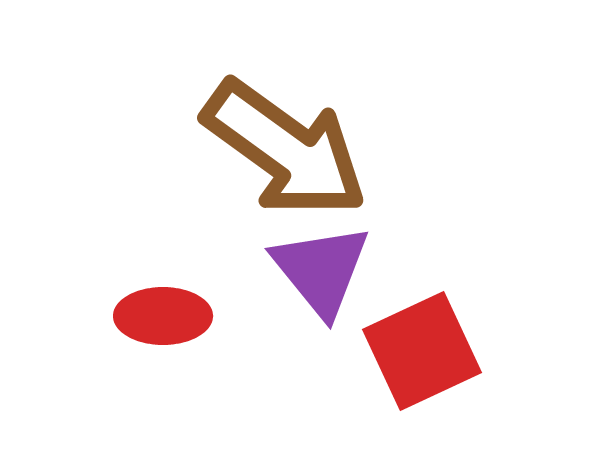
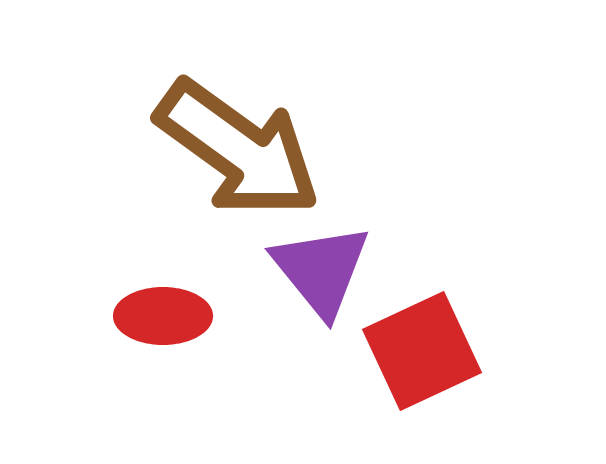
brown arrow: moved 47 px left
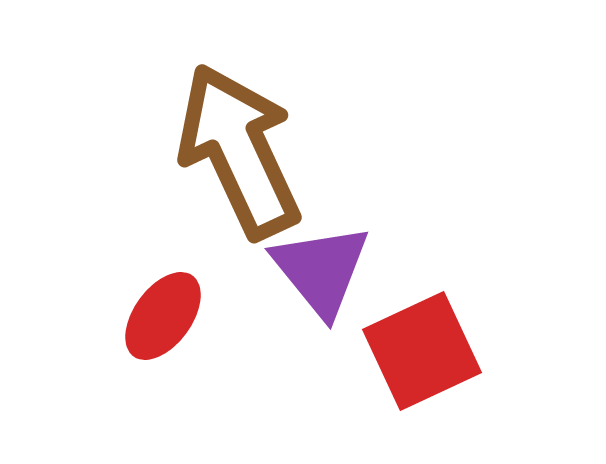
brown arrow: moved 1 px right, 2 px down; rotated 151 degrees counterclockwise
red ellipse: rotated 54 degrees counterclockwise
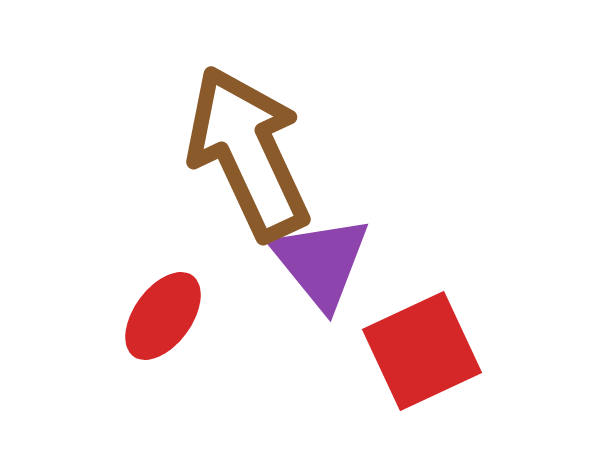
brown arrow: moved 9 px right, 2 px down
purple triangle: moved 8 px up
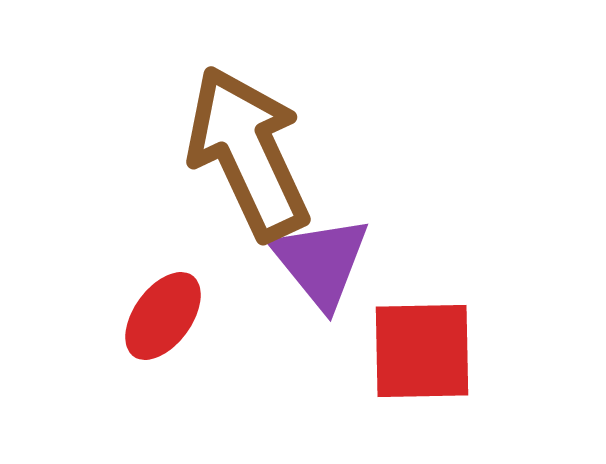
red square: rotated 24 degrees clockwise
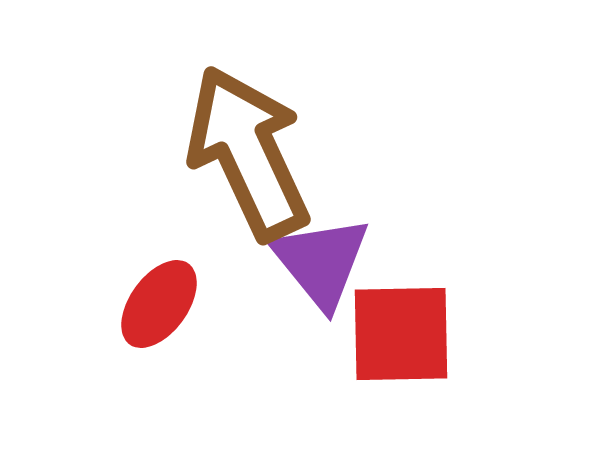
red ellipse: moved 4 px left, 12 px up
red square: moved 21 px left, 17 px up
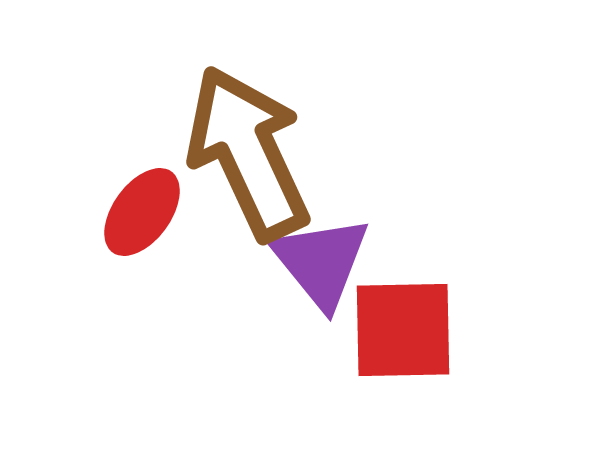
red ellipse: moved 17 px left, 92 px up
red square: moved 2 px right, 4 px up
